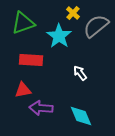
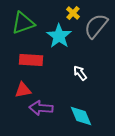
gray semicircle: rotated 12 degrees counterclockwise
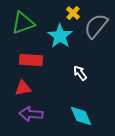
cyan star: moved 1 px right
red triangle: moved 2 px up
purple arrow: moved 10 px left, 6 px down
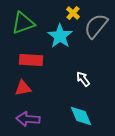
white arrow: moved 3 px right, 6 px down
purple arrow: moved 3 px left, 5 px down
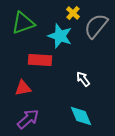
cyan star: rotated 15 degrees counterclockwise
red rectangle: moved 9 px right
purple arrow: rotated 135 degrees clockwise
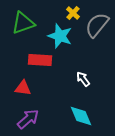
gray semicircle: moved 1 px right, 1 px up
red triangle: rotated 18 degrees clockwise
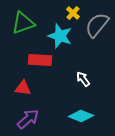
cyan diamond: rotated 45 degrees counterclockwise
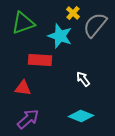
gray semicircle: moved 2 px left
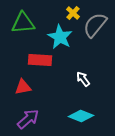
green triangle: rotated 15 degrees clockwise
cyan star: moved 1 px down; rotated 10 degrees clockwise
red triangle: moved 1 px up; rotated 18 degrees counterclockwise
